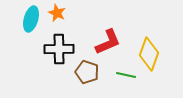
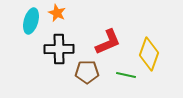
cyan ellipse: moved 2 px down
brown pentagon: rotated 20 degrees counterclockwise
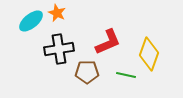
cyan ellipse: rotated 35 degrees clockwise
black cross: rotated 8 degrees counterclockwise
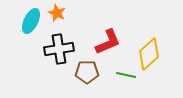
cyan ellipse: rotated 25 degrees counterclockwise
yellow diamond: rotated 28 degrees clockwise
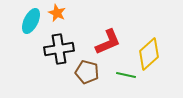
brown pentagon: rotated 15 degrees clockwise
